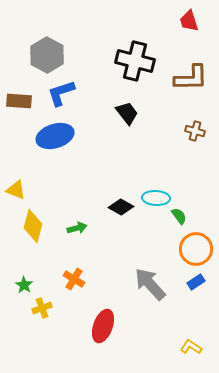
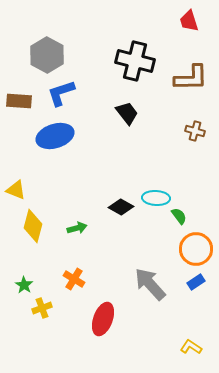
red ellipse: moved 7 px up
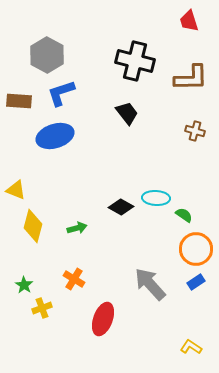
green semicircle: moved 5 px right, 1 px up; rotated 18 degrees counterclockwise
